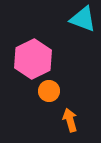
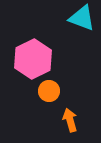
cyan triangle: moved 1 px left, 1 px up
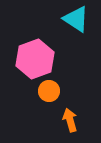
cyan triangle: moved 6 px left, 1 px down; rotated 12 degrees clockwise
pink hexagon: moved 2 px right; rotated 6 degrees clockwise
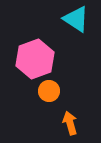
orange arrow: moved 3 px down
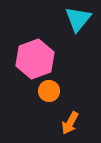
cyan triangle: moved 2 px right; rotated 36 degrees clockwise
orange arrow: rotated 135 degrees counterclockwise
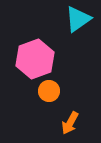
cyan triangle: rotated 16 degrees clockwise
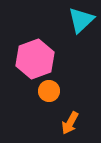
cyan triangle: moved 3 px right, 1 px down; rotated 8 degrees counterclockwise
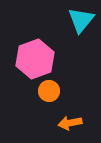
cyan triangle: rotated 8 degrees counterclockwise
orange arrow: rotated 50 degrees clockwise
